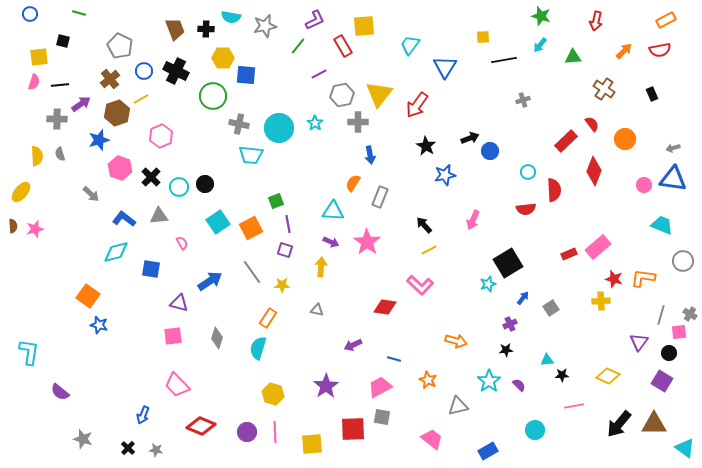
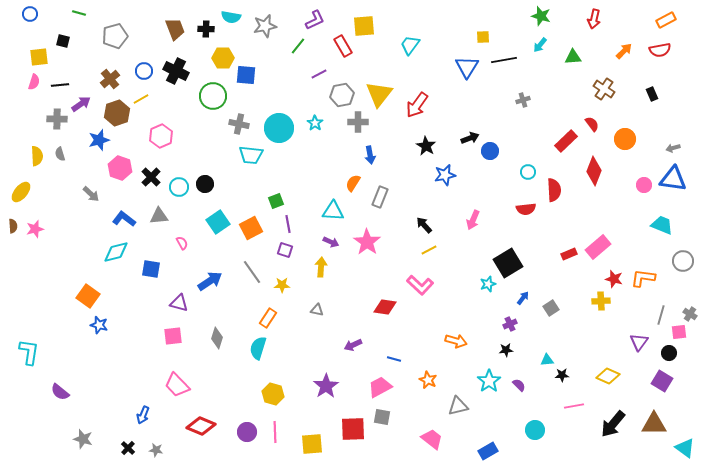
red arrow at (596, 21): moved 2 px left, 2 px up
gray pentagon at (120, 46): moved 5 px left, 10 px up; rotated 30 degrees clockwise
blue triangle at (445, 67): moved 22 px right
black arrow at (619, 424): moved 6 px left
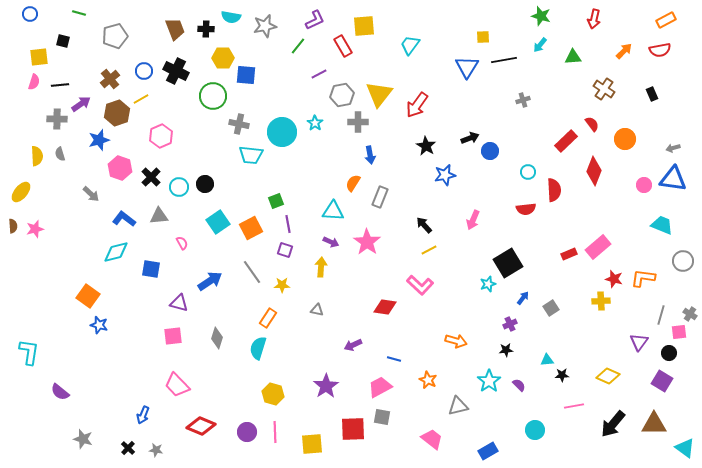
cyan circle at (279, 128): moved 3 px right, 4 px down
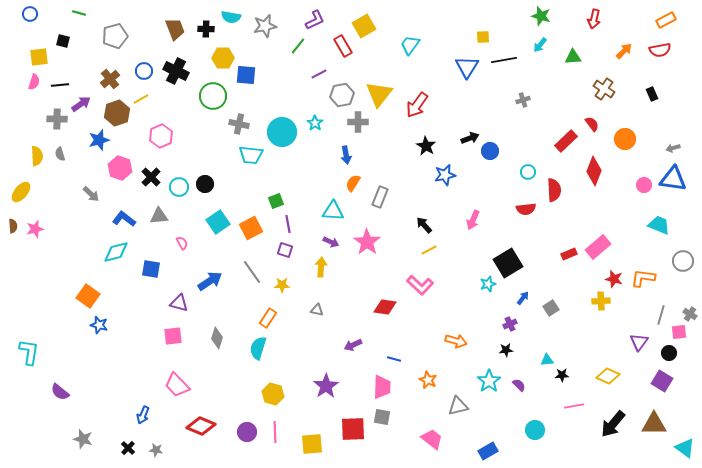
yellow square at (364, 26): rotated 25 degrees counterclockwise
blue arrow at (370, 155): moved 24 px left
cyan trapezoid at (662, 225): moved 3 px left
pink trapezoid at (380, 387): moved 2 px right; rotated 120 degrees clockwise
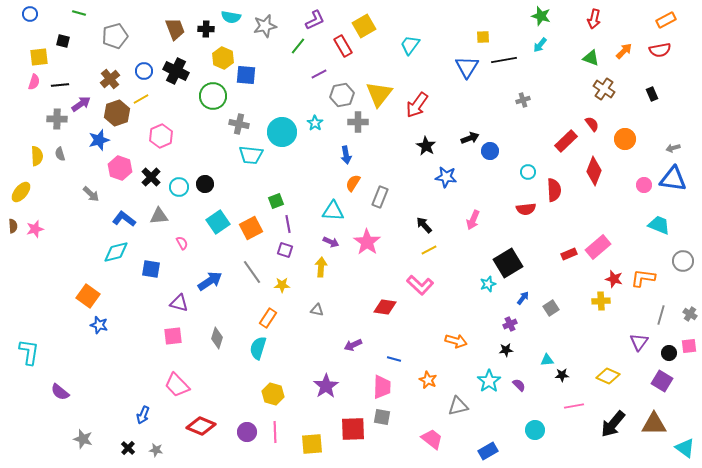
green triangle at (573, 57): moved 18 px right, 1 px down; rotated 24 degrees clockwise
yellow hexagon at (223, 58): rotated 25 degrees clockwise
blue star at (445, 175): moved 1 px right, 2 px down; rotated 20 degrees clockwise
pink square at (679, 332): moved 10 px right, 14 px down
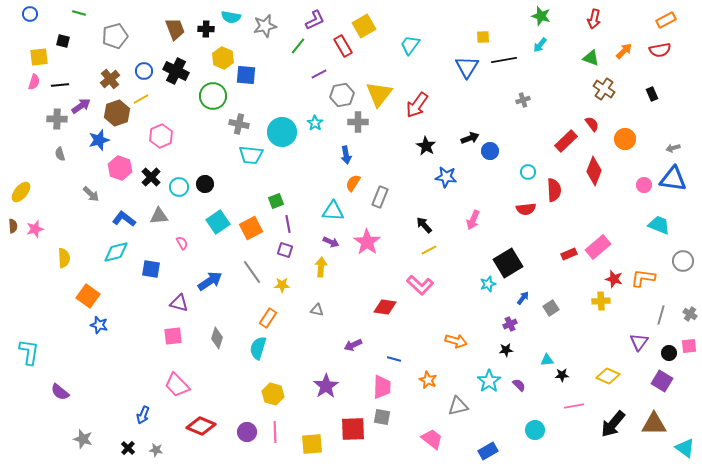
purple arrow at (81, 104): moved 2 px down
yellow semicircle at (37, 156): moved 27 px right, 102 px down
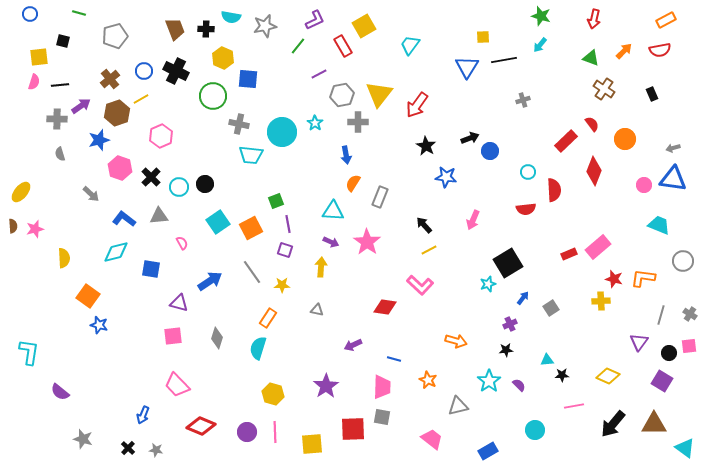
blue square at (246, 75): moved 2 px right, 4 px down
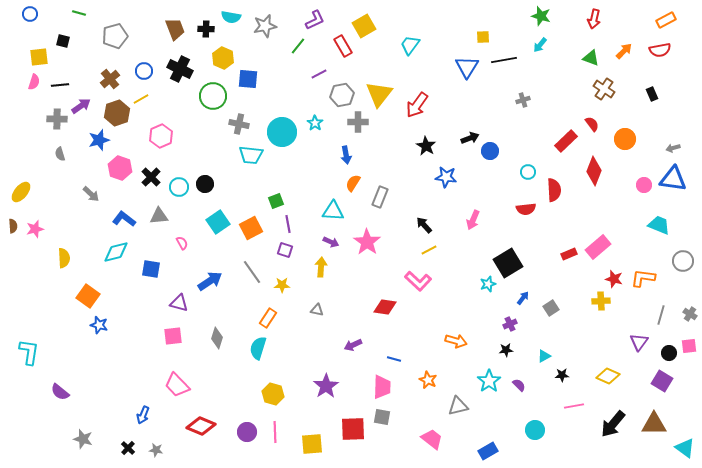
black cross at (176, 71): moved 4 px right, 2 px up
pink L-shape at (420, 285): moved 2 px left, 4 px up
cyan triangle at (547, 360): moved 3 px left, 4 px up; rotated 24 degrees counterclockwise
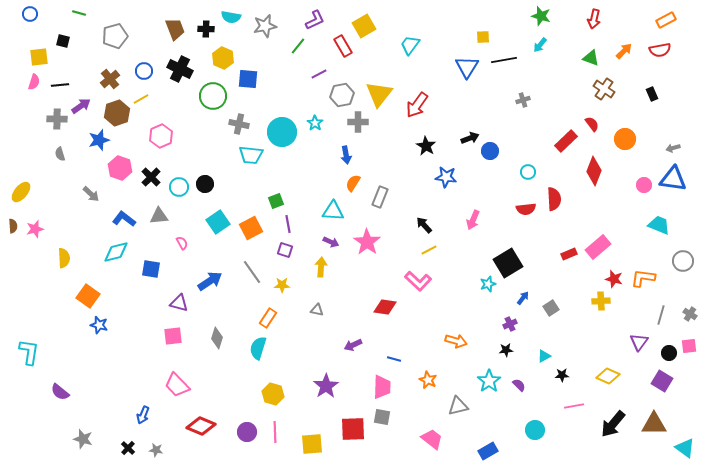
red semicircle at (554, 190): moved 9 px down
